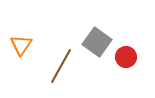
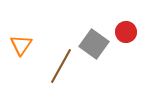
gray square: moved 3 px left, 2 px down
red circle: moved 25 px up
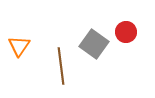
orange triangle: moved 2 px left, 1 px down
brown line: rotated 36 degrees counterclockwise
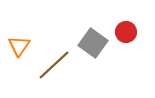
gray square: moved 1 px left, 1 px up
brown line: moved 7 px left, 1 px up; rotated 54 degrees clockwise
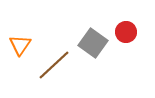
orange triangle: moved 1 px right, 1 px up
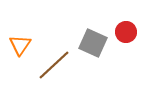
gray square: rotated 12 degrees counterclockwise
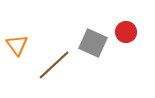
orange triangle: moved 3 px left; rotated 10 degrees counterclockwise
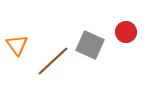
gray square: moved 3 px left, 2 px down
brown line: moved 1 px left, 4 px up
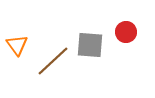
gray square: rotated 20 degrees counterclockwise
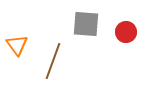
gray square: moved 4 px left, 21 px up
brown line: rotated 27 degrees counterclockwise
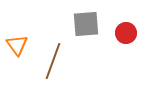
gray square: rotated 8 degrees counterclockwise
red circle: moved 1 px down
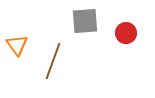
gray square: moved 1 px left, 3 px up
